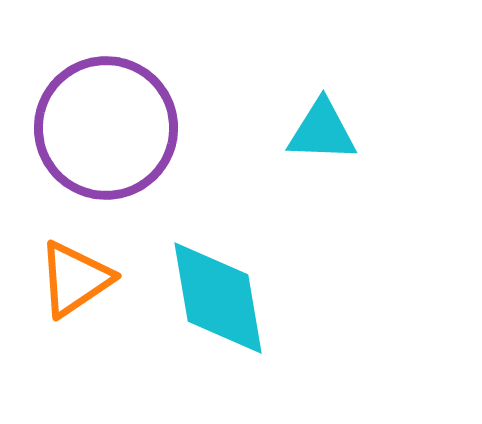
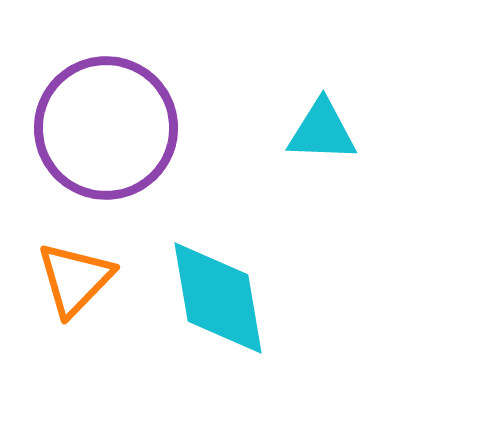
orange triangle: rotated 12 degrees counterclockwise
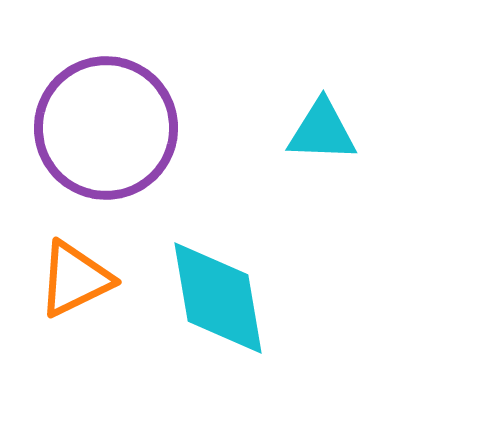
orange triangle: rotated 20 degrees clockwise
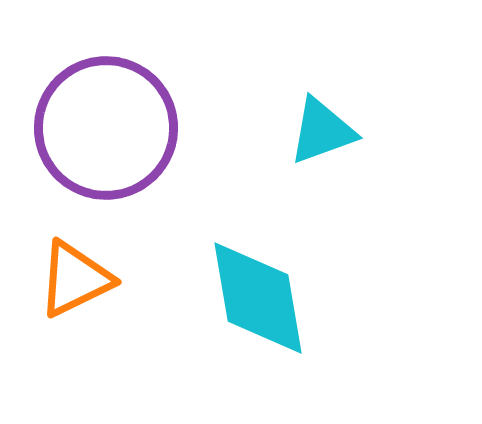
cyan triangle: rotated 22 degrees counterclockwise
cyan diamond: moved 40 px right
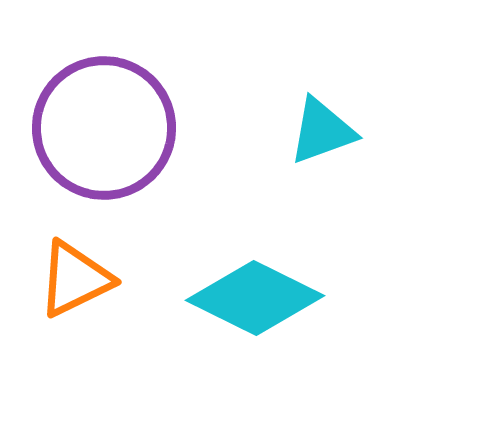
purple circle: moved 2 px left
cyan diamond: moved 3 px left; rotated 54 degrees counterclockwise
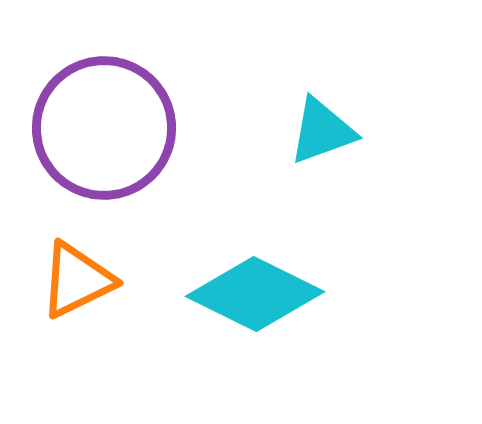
orange triangle: moved 2 px right, 1 px down
cyan diamond: moved 4 px up
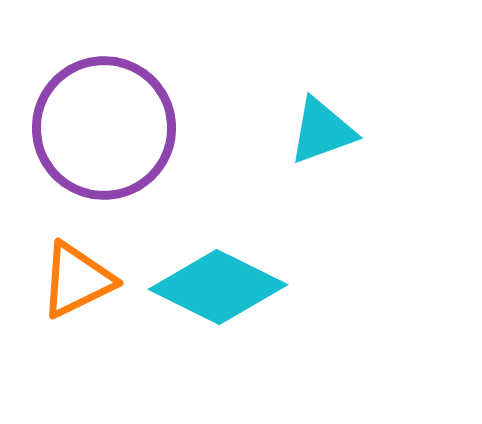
cyan diamond: moved 37 px left, 7 px up
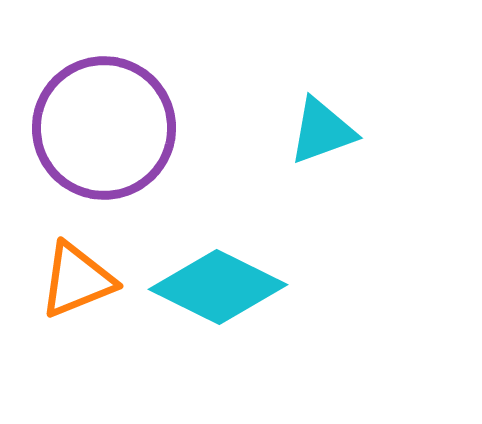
orange triangle: rotated 4 degrees clockwise
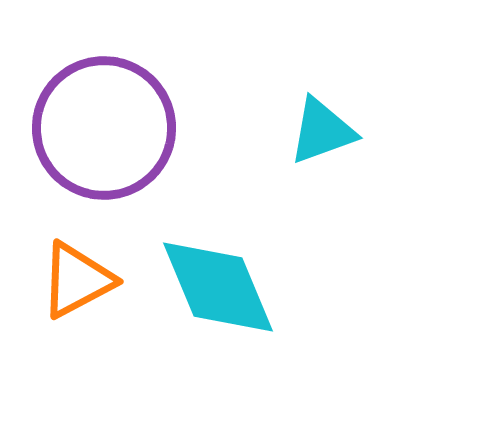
orange triangle: rotated 6 degrees counterclockwise
cyan diamond: rotated 41 degrees clockwise
